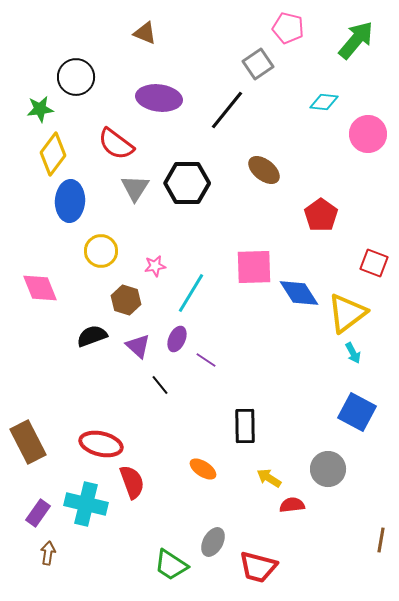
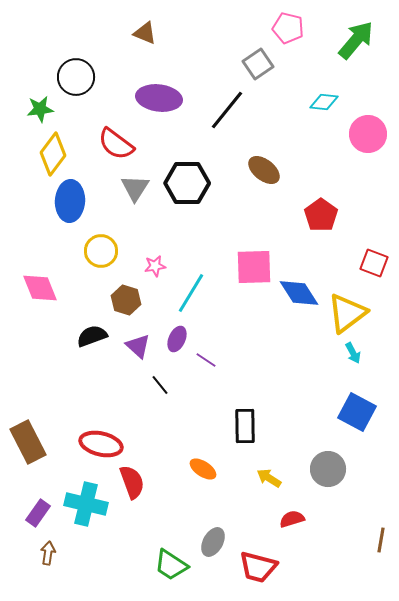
red semicircle at (292, 505): moved 14 px down; rotated 10 degrees counterclockwise
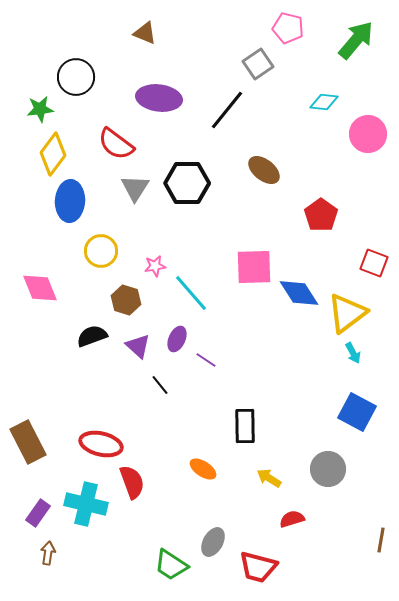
cyan line at (191, 293): rotated 72 degrees counterclockwise
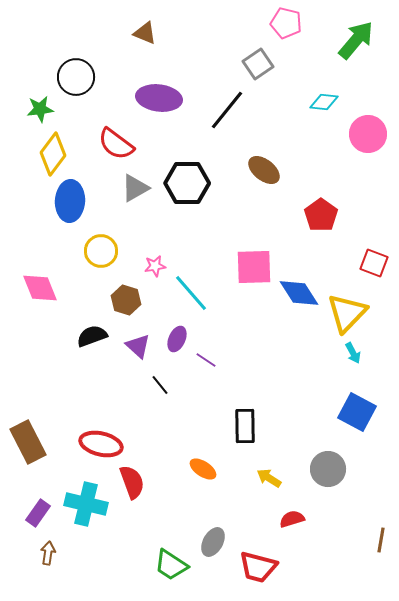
pink pentagon at (288, 28): moved 2 px left, 5 px up
gray triangle at (135, 188): rotated 28 degrees clockwise
yellow triangle at (347, 313): rotated 9 degrees counterclockwise
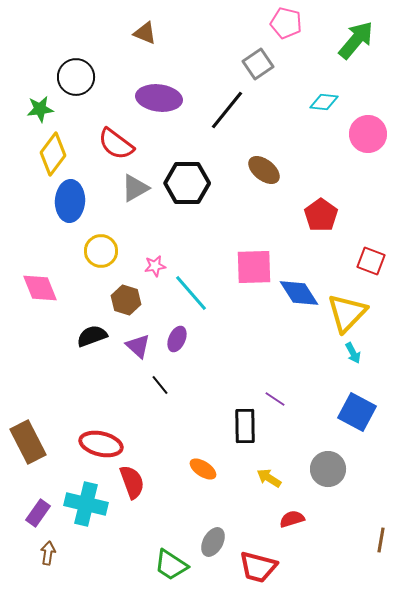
red square at (374, 263): moved 3 px left, 2 px up
purple line at (206, 360): moved 69 px right, 39 px down
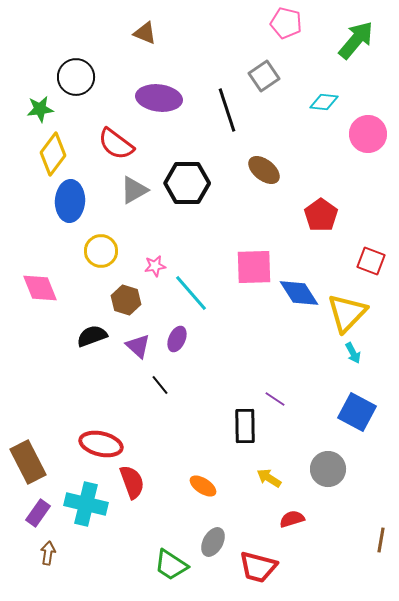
gray square at (258, 64): moved 6 px right, 12 px down
black line at (227, 110): rotated 57 degrees counterclockwise
gray triangle at (135, 188): moved 1 px left, 2 px down
brown rectangle at (28, 442): moved 20 px down
orange ellipse at (203, 469): moved 17 px down
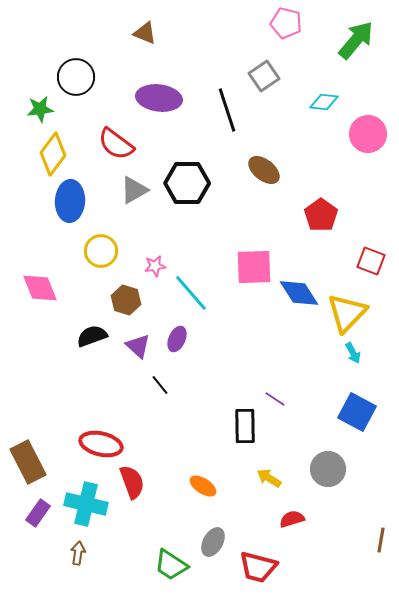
brown arrow at (48, 553): moved 30 px right
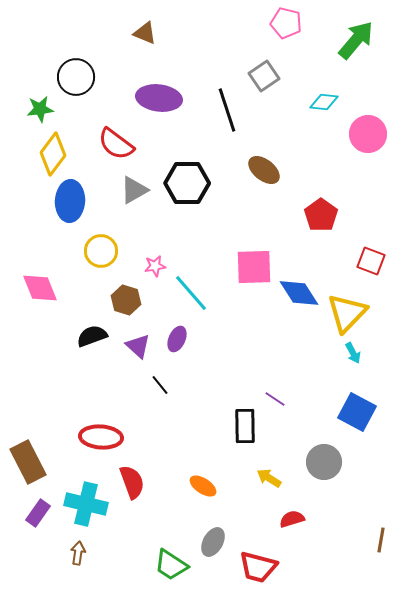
red ellipse at (101, 444): moved 7 px up; rotated 9 degrees counterclockwise
gray circle at (328, 469): moved 4 px left, 7 px up
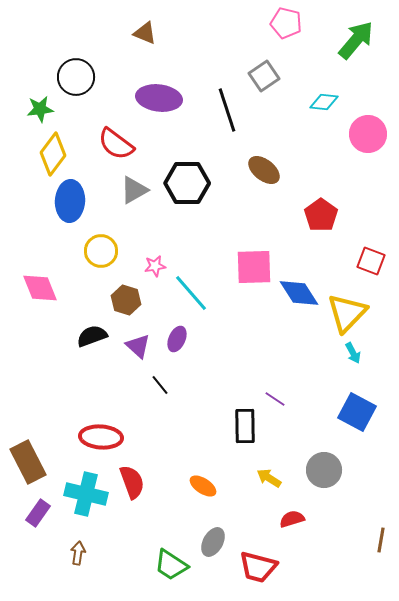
gray circle at (324, 462): moved 8 px down
cyan cross at (86, 504): moved 10 px up
